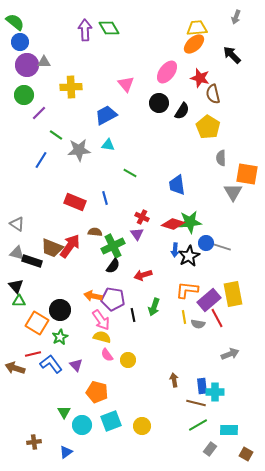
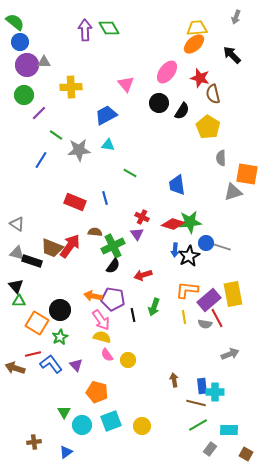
gray triangle at (233, 192): rotated 42 degrees clockwise
gray semicircle at (198, 324): moved 7 px right
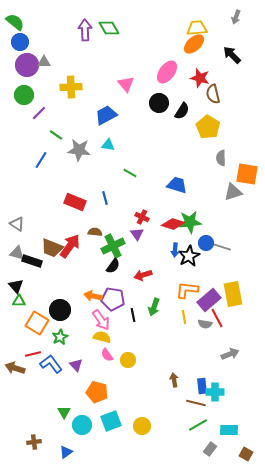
gray star at (79, 150): rotated 10 degrees clockwise
blue trapezoid at (177, 185): rotated 115 degrees clockwise
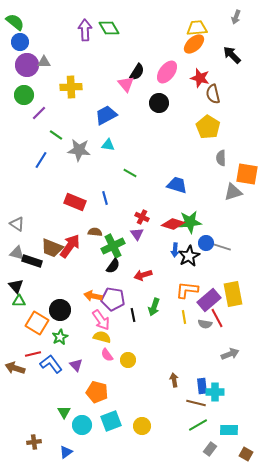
black semicircle at (182, 111): moved 45 px left, 39 px up
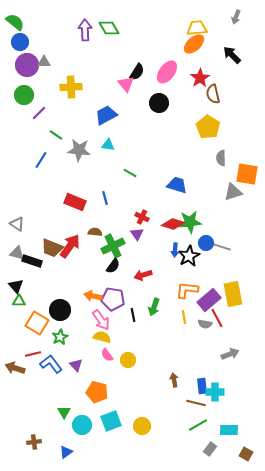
red star at (200, 78): rotated 24 degrees clockwise
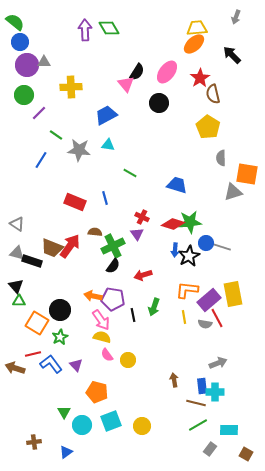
gray arrow at (230, 354): moved 12 px left, 9 px down
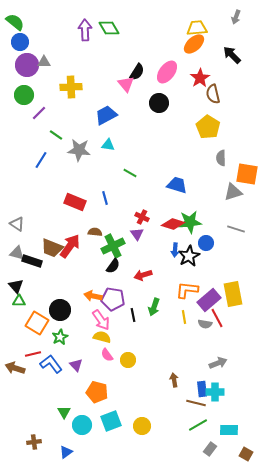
gray line at (222, 247): moved 14 px right, 18 px up
blue rectangle at (202, 386): moved 3 px down
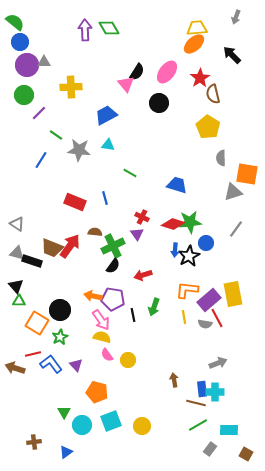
gray line at (236, 229): rotated 72 degrees counterclockwise
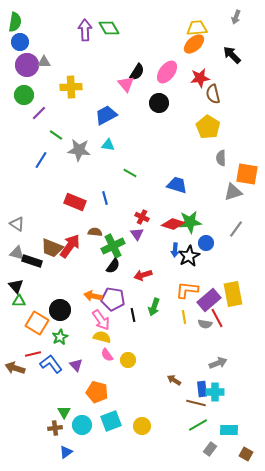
green semicircle at (15, 22): rotated 60 degrees clockwise
red star at (200, 78): rotated 24 degrees clockwise
brown arrow at (174, 380): rotated 48 degrees counterclockwise
brown cross at (34, 442): moved 21 px right, 14 px up
